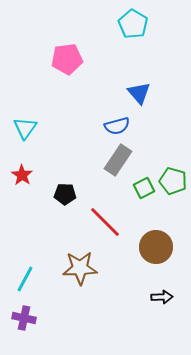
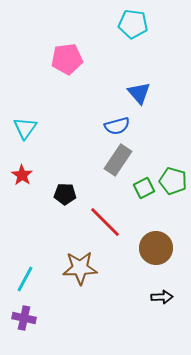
cyan pentagon: rotated 24 degrees counterclockwise
brown circle: moved 1 px down
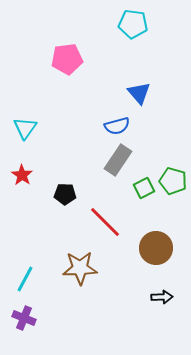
purple cross: rotated 10 degrees clockwise
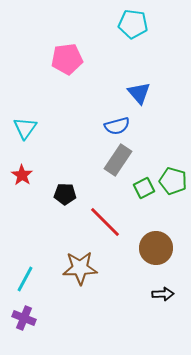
black arrow: moved 1 px right, 3 px up
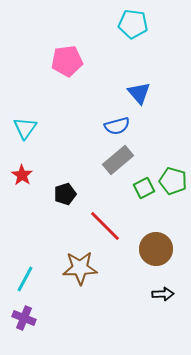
pink pentagon: moved 2 px down
gray rectangle: rotated 16 degrees clockwise
black pentagon: rotated 20 degrees counterclockwise
red line: moved 4 px down
brown circle: moved 1 px down
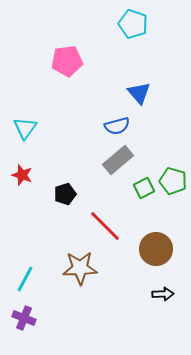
cyan pentagon: rotated 12 degrees clockwise
red star: rotated 15 degrees counterclockwise
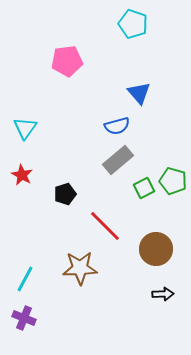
red star: rotated 10 degrees clockwise
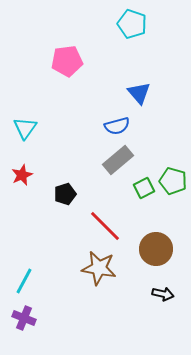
cyan pentagon: moved 1 px left
red star: rotated 20 degrees clockwise
brown star: moved 19 px right; rotated 12 degrees clockwise
cyan line: moved 1 px left, 2 px down
black arrow: rotated 15 degrees clockwise
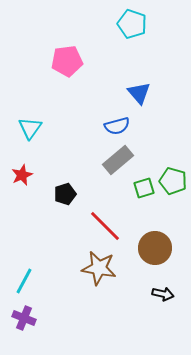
cyan triangle: moved 5 px right
green square: rotated 10 degrees clockwise
brown circle: moved 1 px left, 1 px up
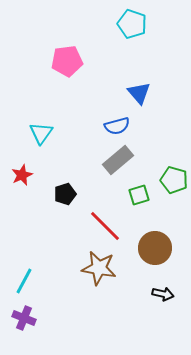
cyan triangle: moved 11 px right, 5 px down
green pentagon: moved 1 px right, 1 px up
green square: moved 5 px left, 7 px down
